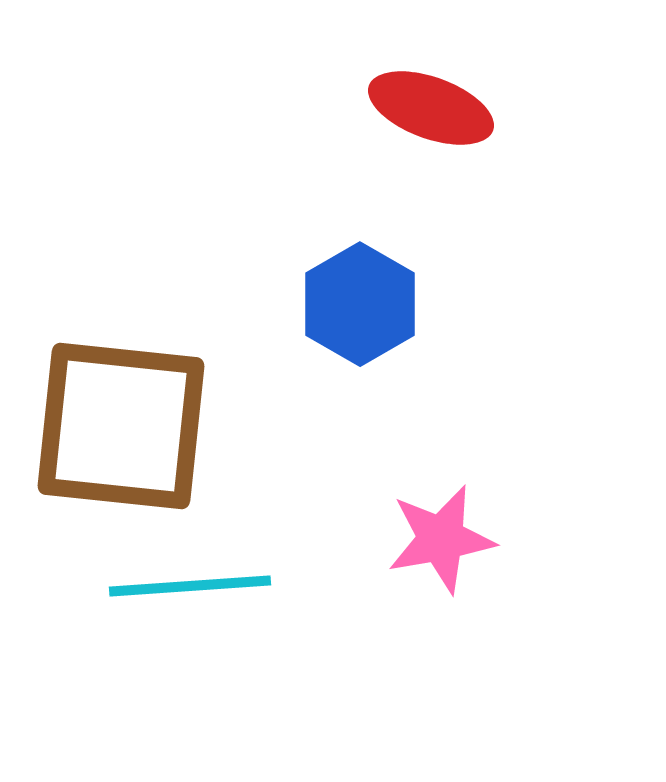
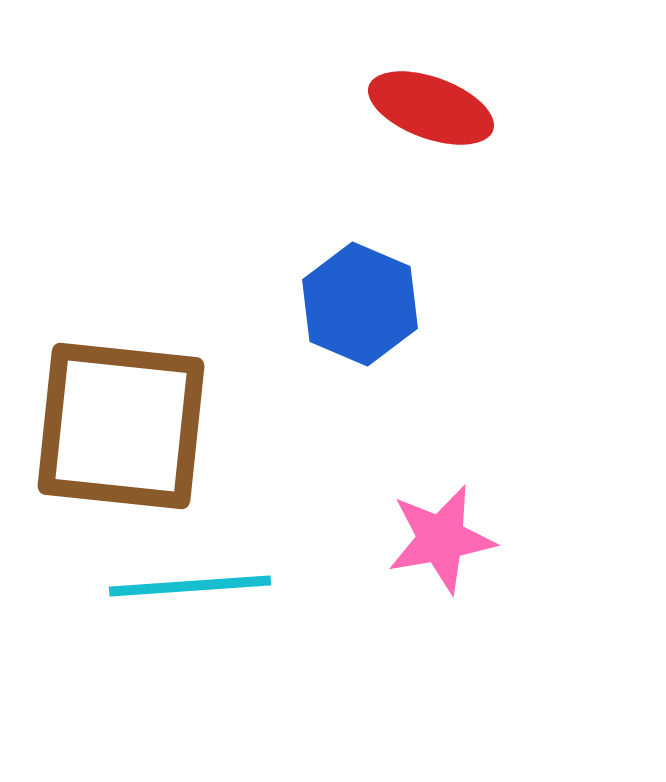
blue hexagon: rotated 7 degrees counterclockwise
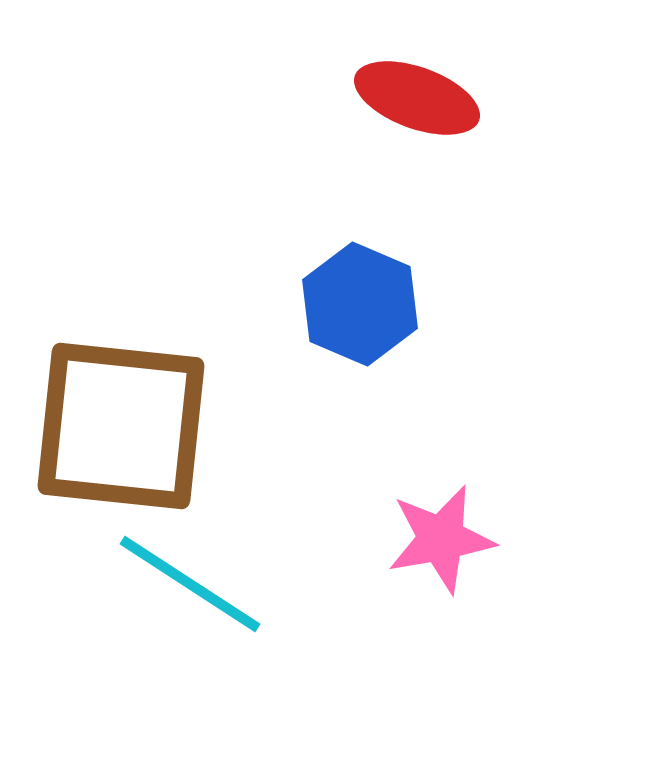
red ellipse: moved 14 px left, 10 px up
cyan line: moved 2 px up; rotated 37 degrees clockwise
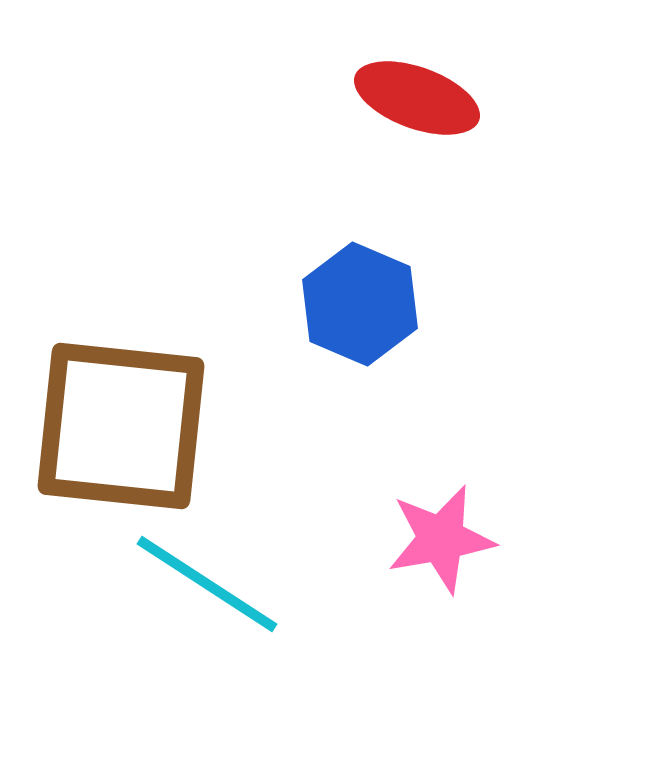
cyan line: moved 17 px right
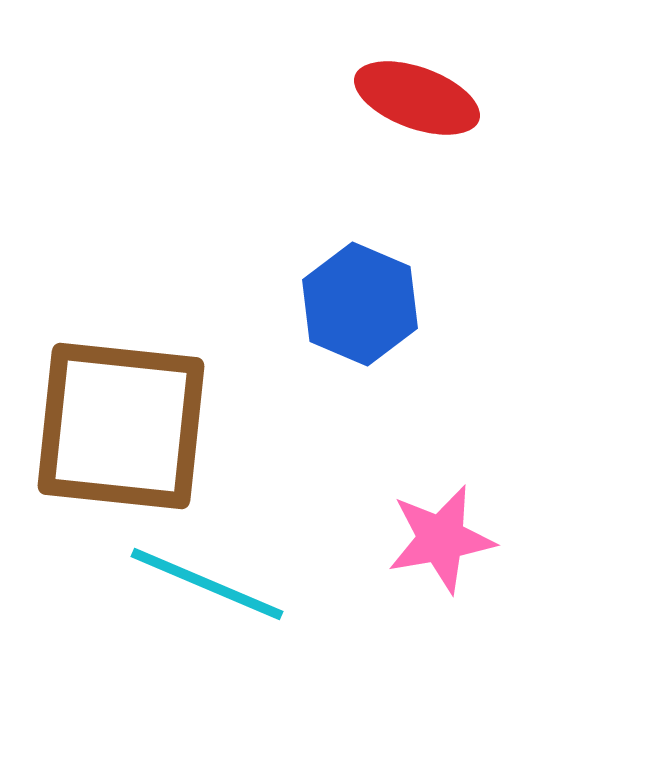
cyan line: rotated 10 degrees counterclockwise
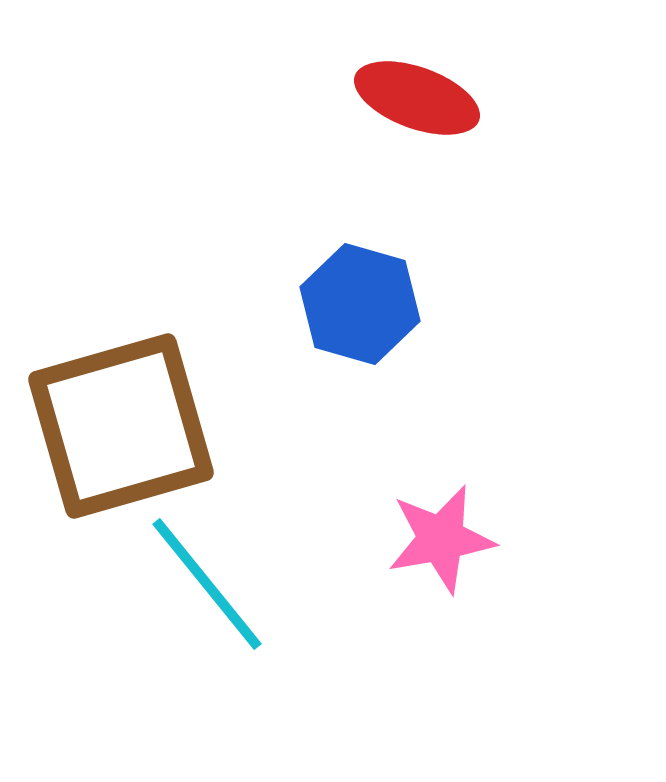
blue hexagon: rotated 7 degrees counterclockwise
brown square: rotated 22 degrees counterclockwise
cyan line: rotated 28 degrees clockwise
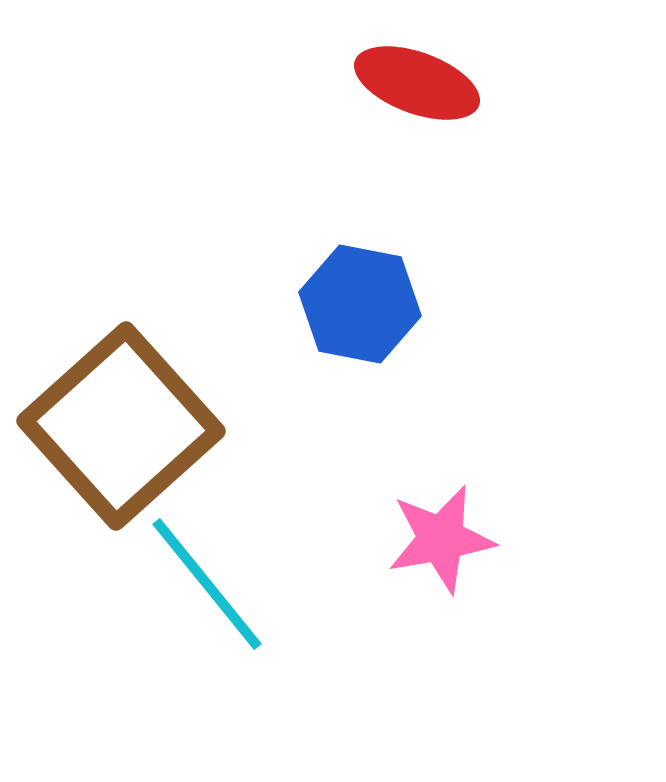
red ellipse: moved 15 px up
blue hexagon: rotated 5 degrees counterclockwise
brown square: rotated 26 degrees counterclockwise
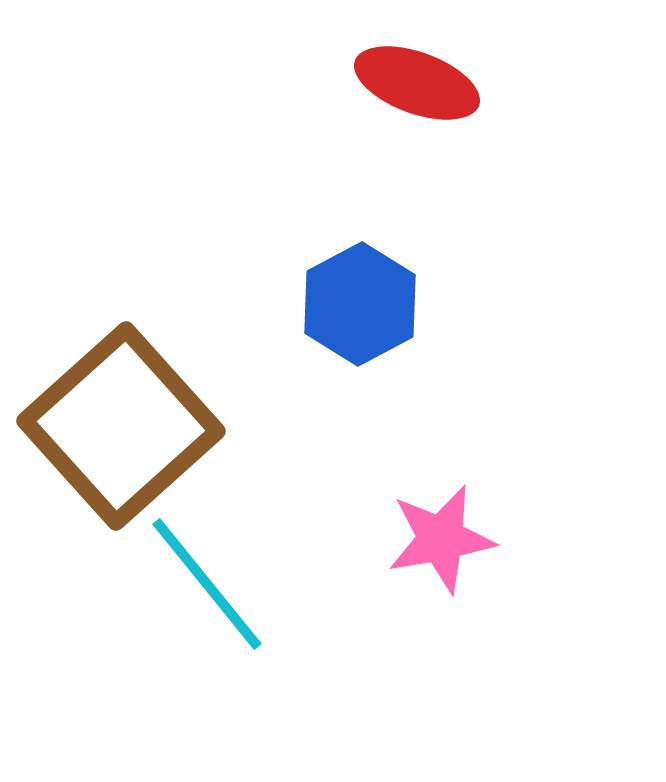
blue hexagon: rotated 21 degrees clockwise
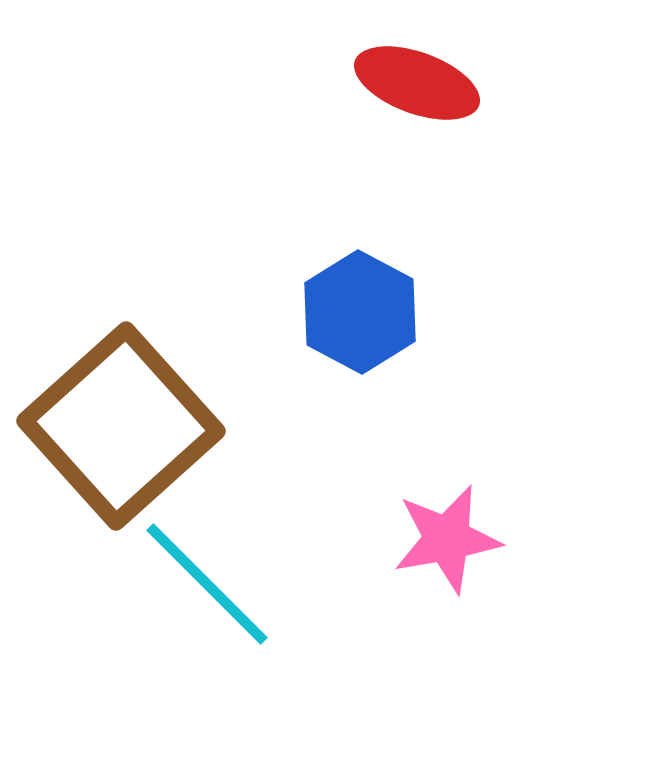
blue hexagon: moved 8 px down; rotated 4 degrees counterclockwise
pink star: moved 6 px right
cyan line: rotated 6 degrees counterclockwise
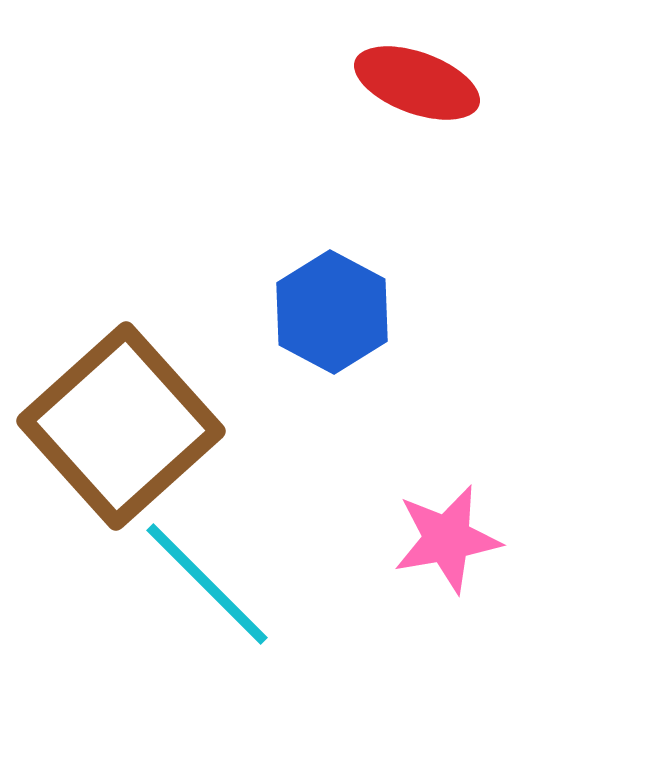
blue hexagon: moved 28 px left
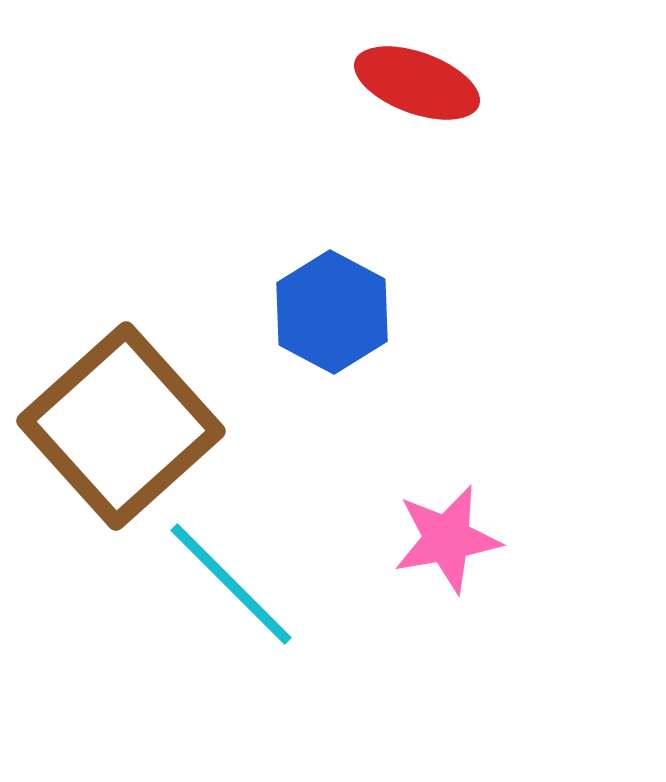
cyan line: moved 24 px right
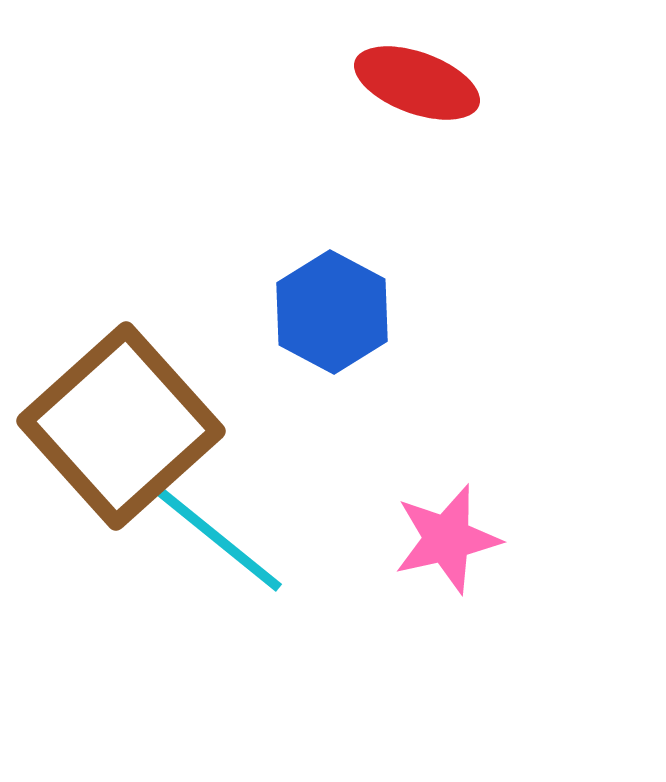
pink star: rotated 3 degrees counterclockwise
cyan line: moved 15 px left, 47 px up; rotated 6 degrees counterclockwise
